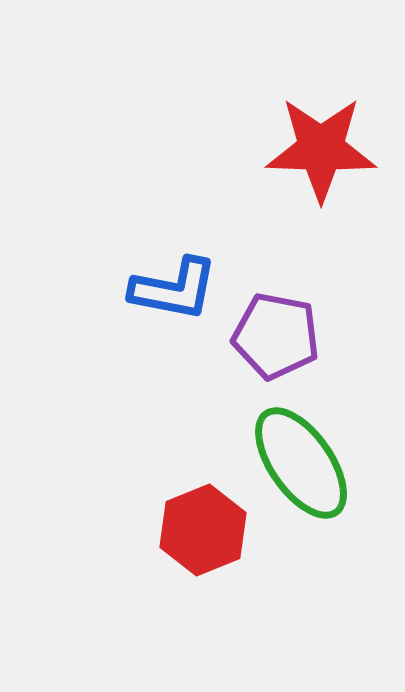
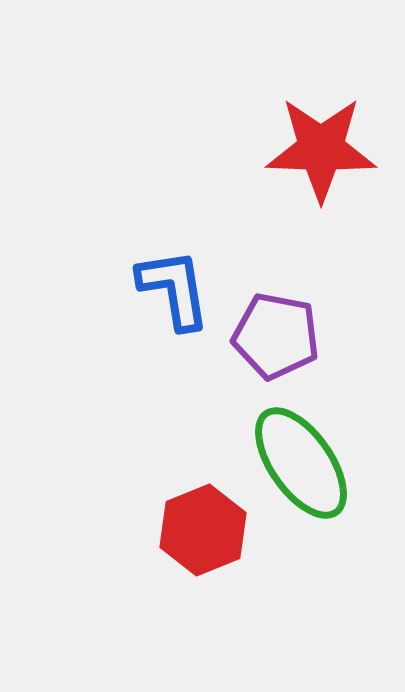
blue L-shape: rotated 110 degrees counterclockwise
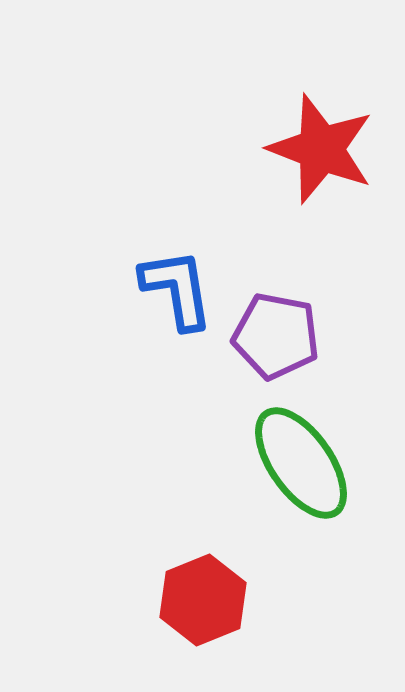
red star: rotated 19 degrees clockwise
blue L-shape: moved 3 px right
red hexagon: moved 70 px down
